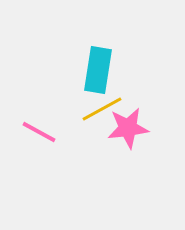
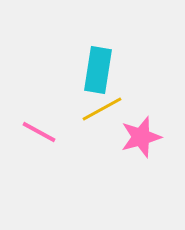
pink star: moved 13 px right, 9 px down; rotated 9 degrees counterclockwise
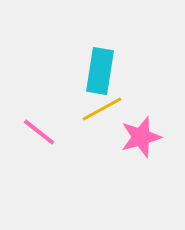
cyan rectangle: moved 2 px right, 1 px down
pink line: rotated 9 degrees clockwise
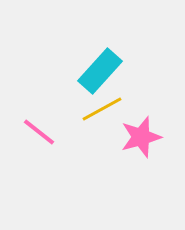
cyan rectangle: rotated 33 degrees clockwise
